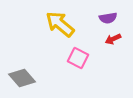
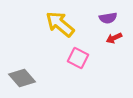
red arrow: moved 1 px right, 1 px up
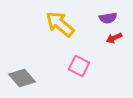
pink square: moved 1 px right, 8 px down
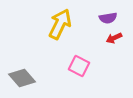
yellow arrow: rotated 76 degrees clockwise
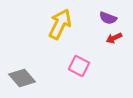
purple semicircle: rotated 30 degrees clockwise
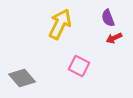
purple semicircle: rotated 48 degrees clockwise
